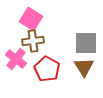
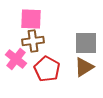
pink square: rotated 30 degrees counterclockwise
brown triangle: rotated 30 degrees clockwise
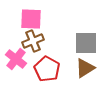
brown cross: rotated 15 degrees counterclockwise
brown triangle: moved 1 px right, 1 px down
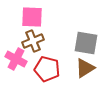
pink square: moved 1 px right, 2 px up
gray square: rotated 10 degrees clockwise
pink cross: rotated 10 degrees counterclockwise
red pentagon: rotated 15 degrees counterclockwise
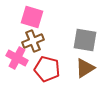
pink square: rotated 15 degrees clockwise
gray square: moved 1 px left, 3 px up
pink cross: moved 1 px right, 1 px up
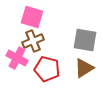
brown triangle: moved 1 px left
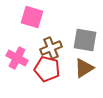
brown cross: moved 18 px right, 7 px down
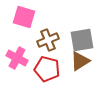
pink square: moved 8 px left
gray square: moved 3 px left; rotated 20 degrees counterclockwise
brown cross: moved 3 px left, 8 px up
brown triangle: moved 4 px left, 7 px up
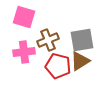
pink cross: moved 7 px right, 6 px up; rotated 35 degrees counterclockwise
red pentagon: moved 11 px right, 3 px up
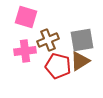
pink square: moved 2 px right
pink cross: moved 1 px right, 1 px up
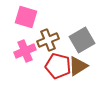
gray square: rotated 20 degrees counterclockwise
pink cross: rotated 15 degrees counterclockwise
brown triangle: moved 2 px left, 5 px down
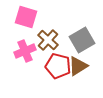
brown cross: rotated 25 degrees counterclockwise
